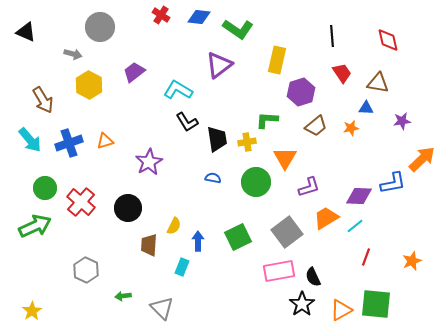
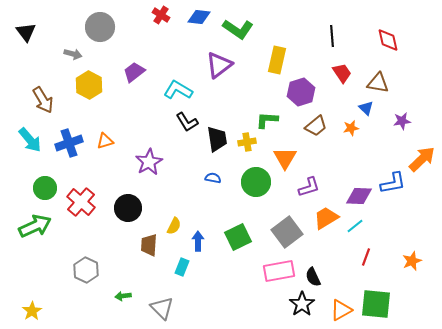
black triangle at (26, 32): rotated 30 degrees clockwise
blue triangle at (366, 108): rotated 42 degrees clockwise
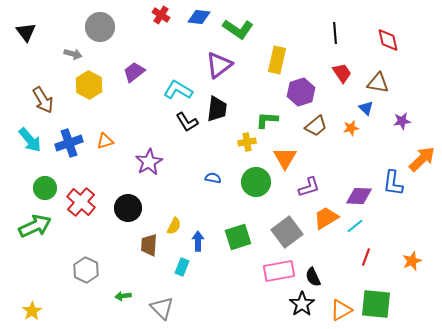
black line at (332, 36): moved 3 px right, 3 px up
black trapezoid at (217, 139): moved 30 px up; rotated 16 degrees clockwise
blue L-shape at (393, 183): rotated 108 degrees clockwise
green square at (238, 237): rotated 8 degrees clockwise
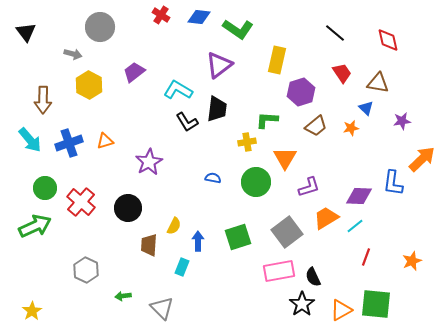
black line at (335, 33): rotated 45 degrees counterclockwise
brown arrow at (43, 100): rotated 32 degrees clockwise
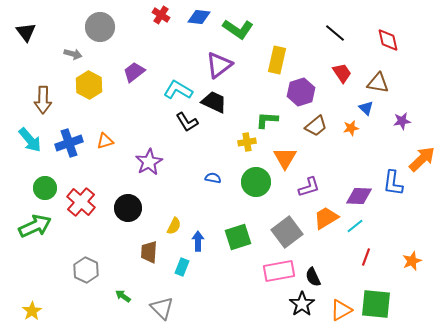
black trapezoid at (217, 109): moved 3 px left, 7 px up; rotated 72 degrees counterclockwise
brown trapezoid at (149, 245): moved 7 px down
green arrow at (123, 296): rotated 42 degrees clockwise
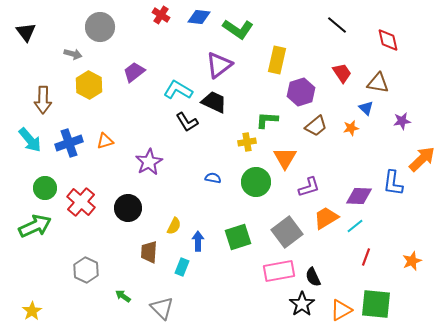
black line at (335, 33): moved 2 px right, 8 px up
